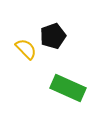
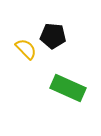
black pentagon: rotated 25 degrees clockwise
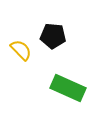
yellow semicircle: moved 5 px left, 1 px down
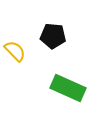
yellow semicircle: moved 6 px left, 1 px down
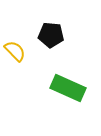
black pentagon: moved 2 px left, 1 px up
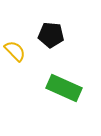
green rectangle: moved 4 px left
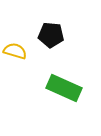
yellow semicircle: rotated 30 degrees counterclockwise
